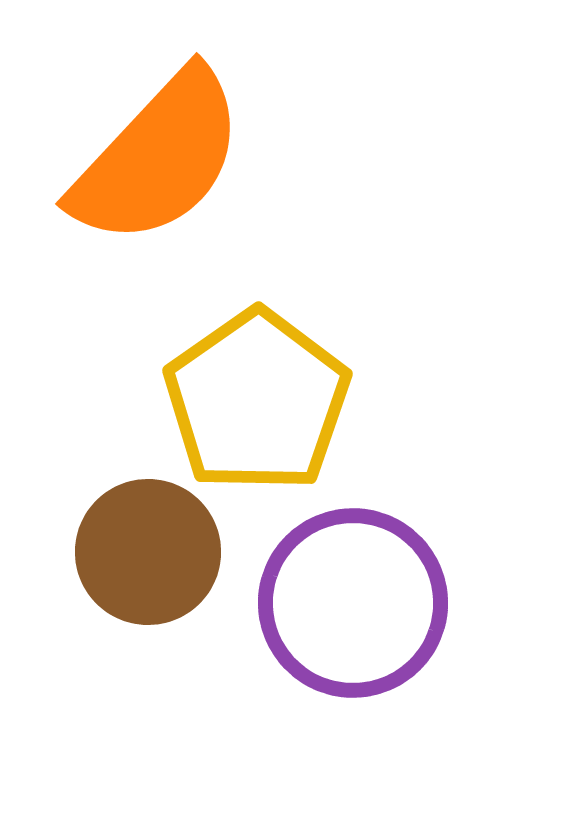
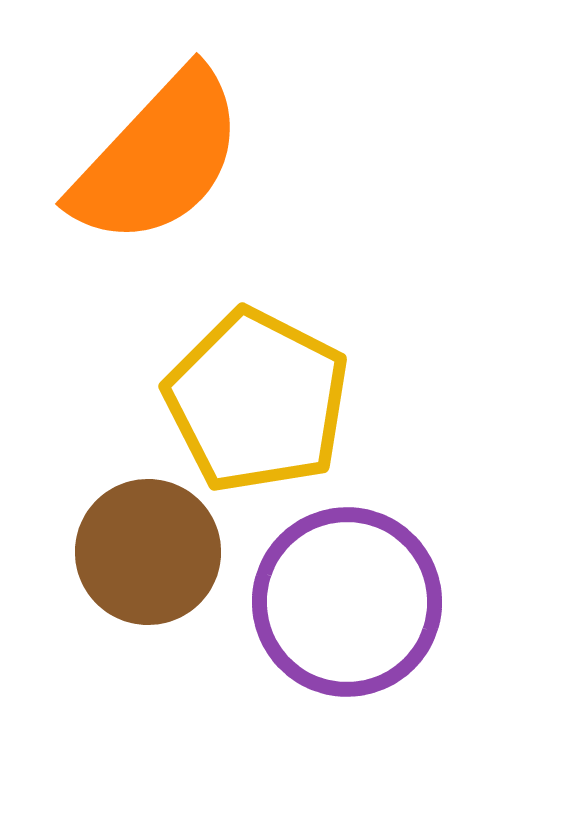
yellow pentagon: rotated 10 degrees counterclockwise
purple circle: moved 6 px left, 1 px up
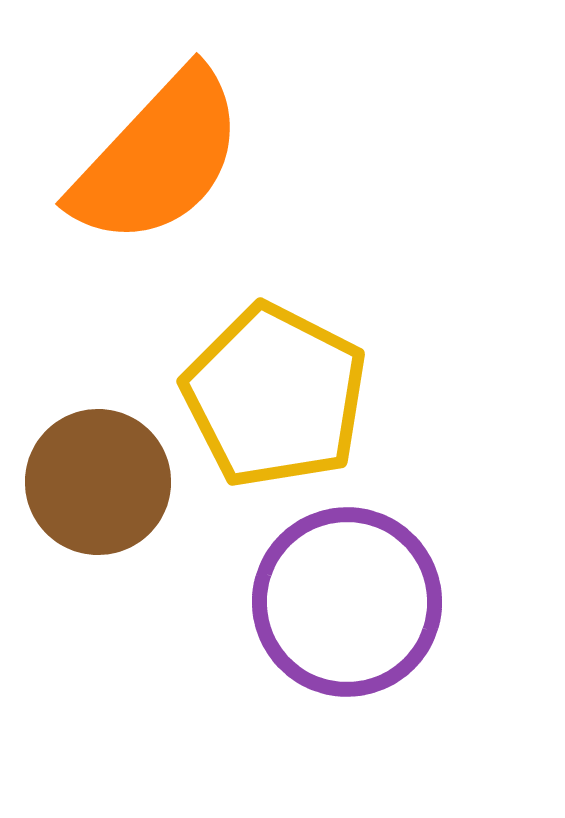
yellow pentagon: moved 18 px right, 5 px up
brown circle: moved 50 px left, 70 px up
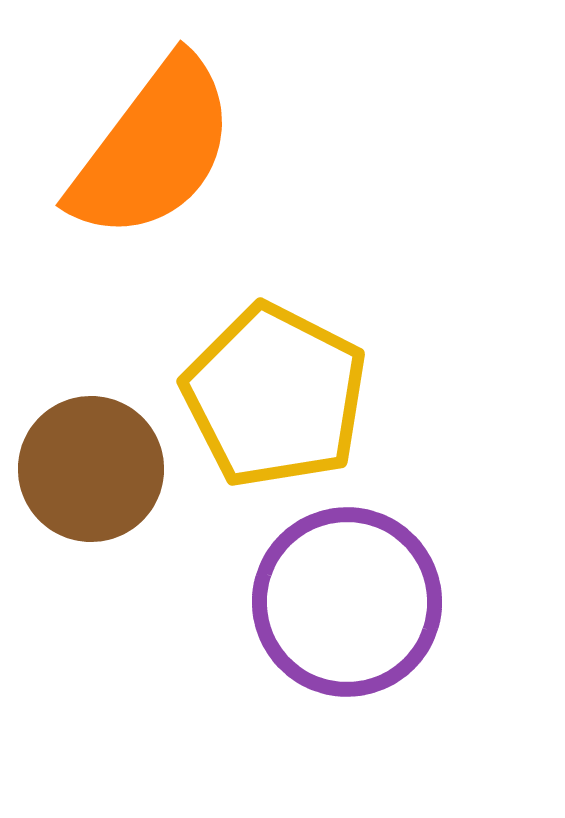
orange semicircle: moved 5 px left, 9 px up; rotated 6 degrees counterclockwise
brown circle: moved 7 px left, 13 px up
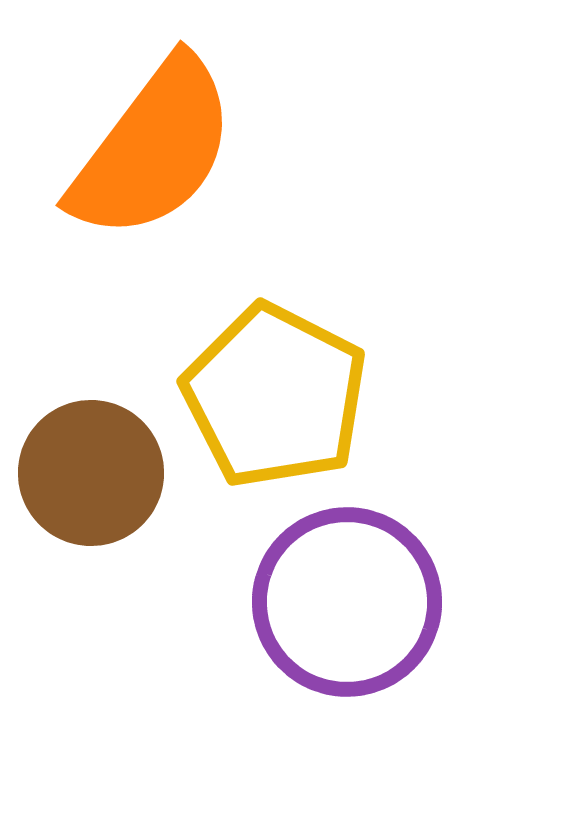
brown circle: moved 4 px down
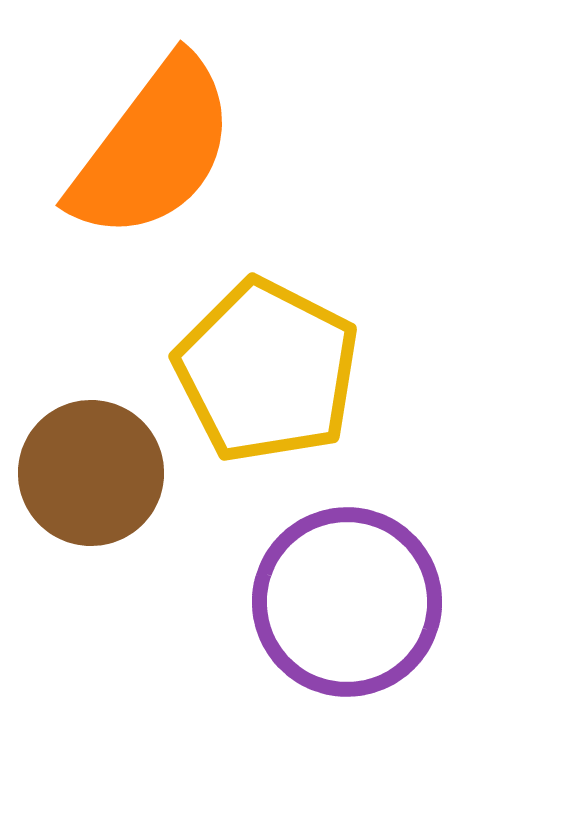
yellow pentagon: moved 8 px left, 25 px up
